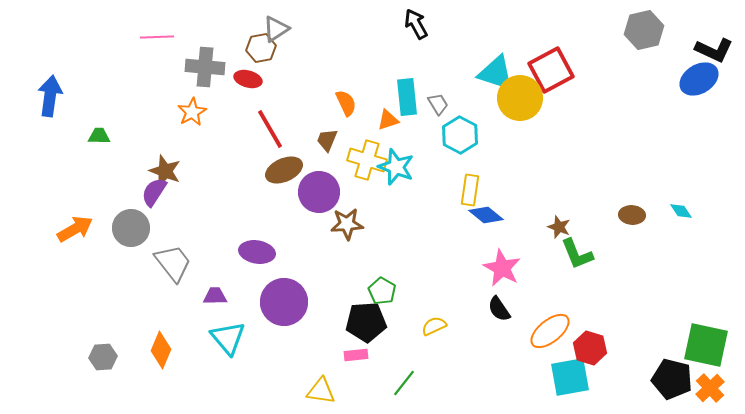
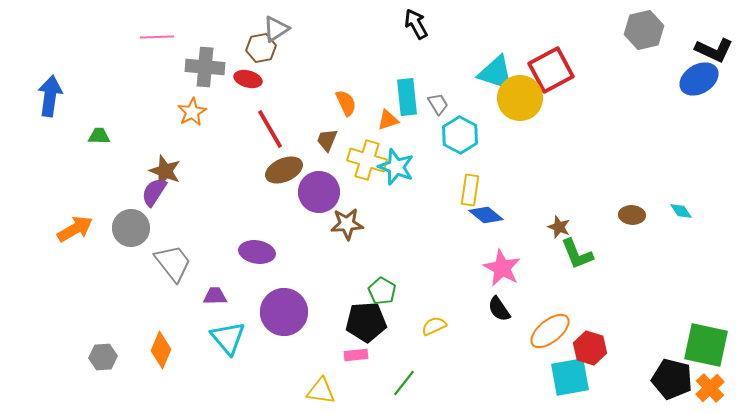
purple circle at (284, 302): moved 10 px down
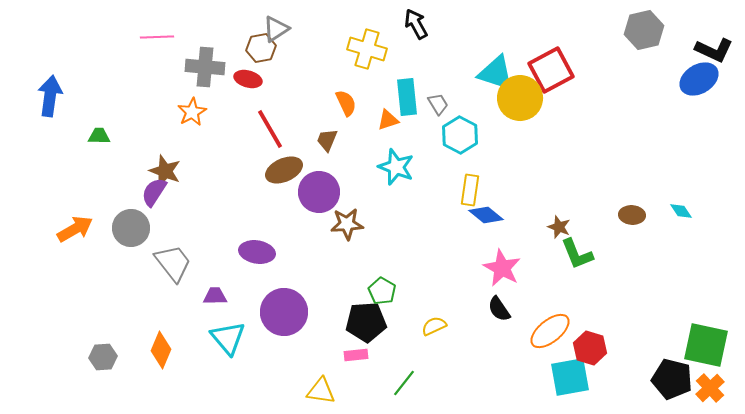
yellow cross at (367, 160): moved 111 px up
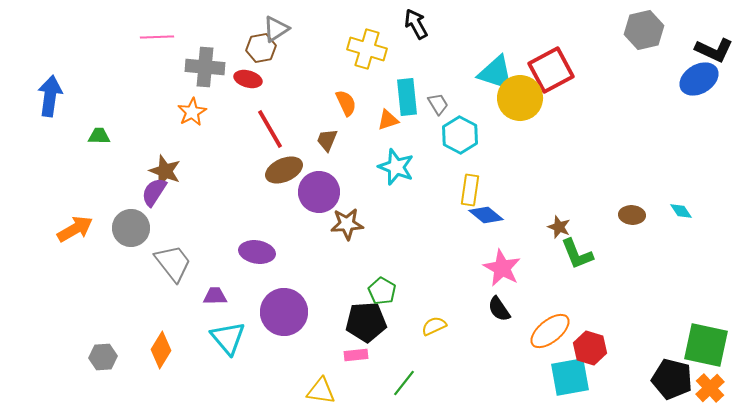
orange diamond at (161, 350): rotated 9 degrees clockwise
